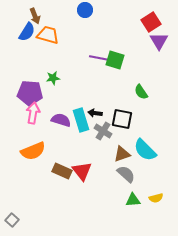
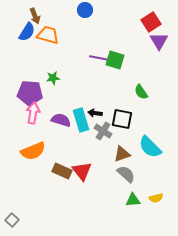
cyan semicircle: moved 5 px right, 3 px up
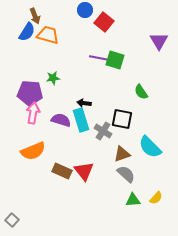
red square: moved 47 px left; rotated 18 degrees counterclockwise
black arrow: moved 11 px left, 10 px up
red triangle: moved 2 px right
yellow semicircle: rotated 32 degrees counterclockwise
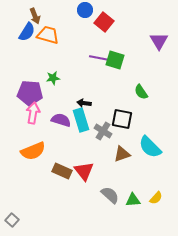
gray semicircle: moved 16 px left, 21 px down
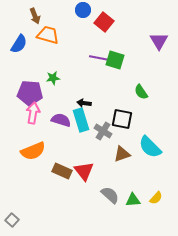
blue circle: moved 2 px left
blue semicircle: moved 8 px left, 12 px down
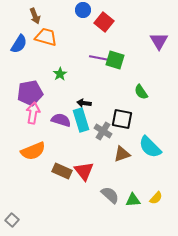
orange trapezoid: moved 2 px left, 2 px down
green star: moved 7 px right, 4 px up; rotated 24 degrees counterclockwise
purple pentagon: rotated 15 degrees counterclockwise
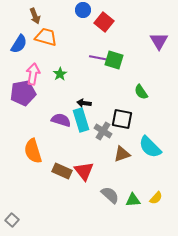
green square: moved 1 px left
purple pentagon: moved 7 px left
pink arrow: moved 39 px up
orange semicircle: rotated 95 degrees clockwise
